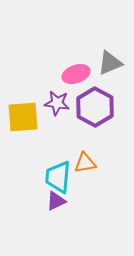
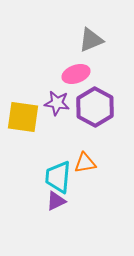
gray triangle: moved 19 px left, 23 px up
yellow square: rotated 12 degrees clockwise
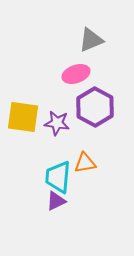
purple star: moved 20 px down
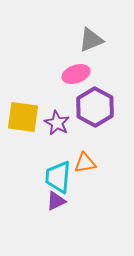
purple star: rotated 20 degrees clockwise
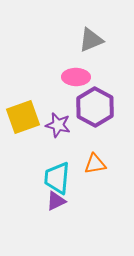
pink ellipse: moved 3 px down; rotated 20 degrees clockwise
yellow square: rotated 28 degrees counterclockwise
purple star: moved 1 px right, 2 px down; rotated 15 degrees counterclockwise
orange triangle: moved 10 px right, 1 px down
cyan trapezoid: moved 1 px left, 1 px down
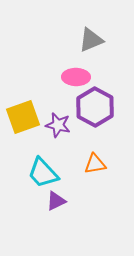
cyan trapezoid: moved 14 px left, 5 px up; rotated 48 degrees counterclockwise
